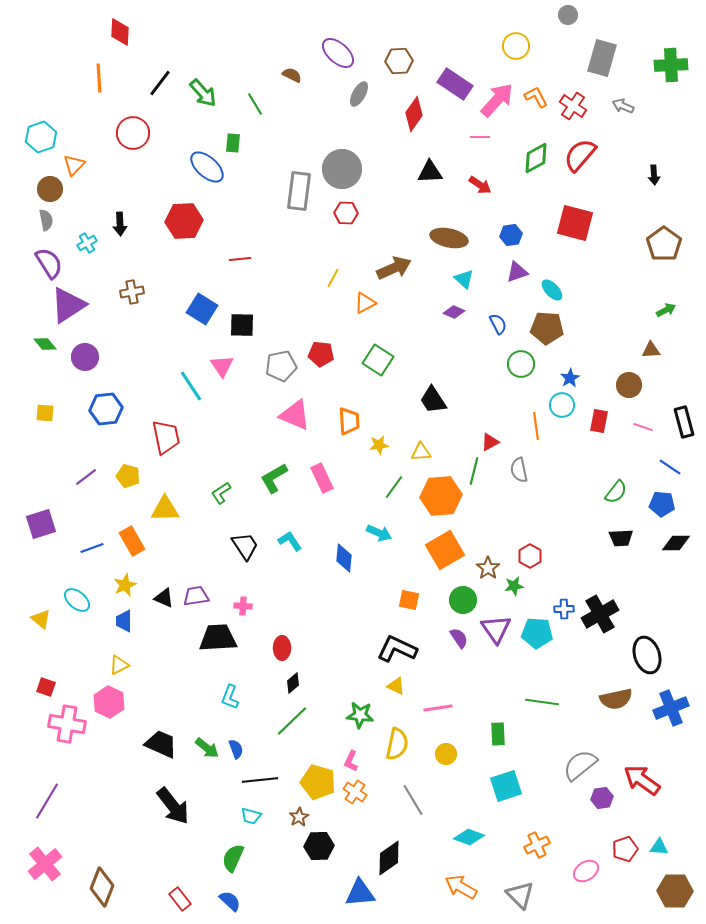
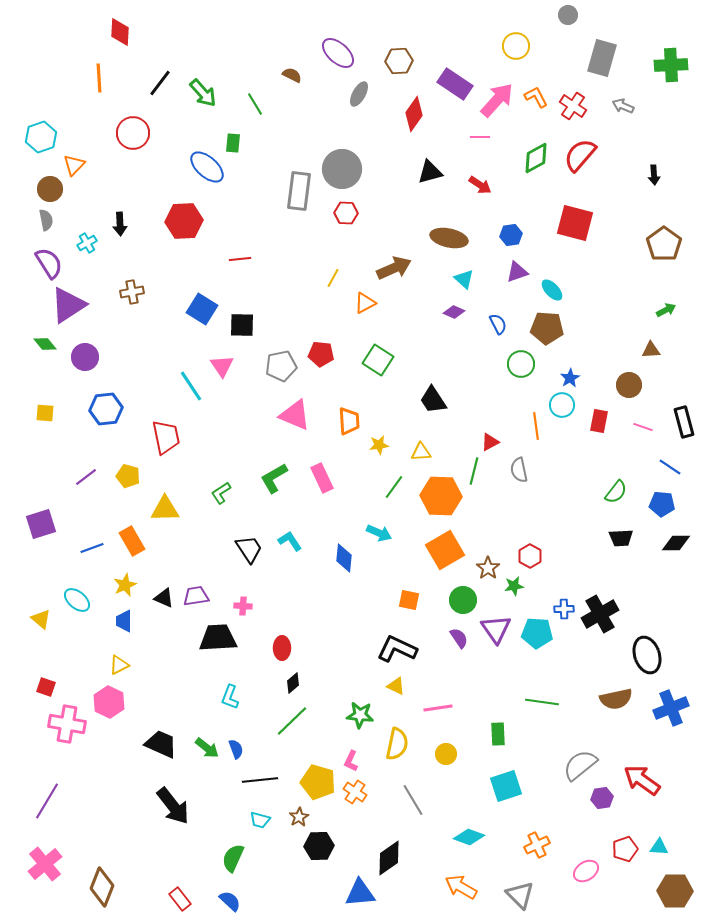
black triangle at (430, 172): rotated 12 degrees counterclockwise
orange hexagon at (441, 496): rotated 6 degrees clockwise
black trapezoid at (245, 546): moved 4 px right, 3 px down
cyan trapezoid at (251, 816): moved 9 px right, 4 px down
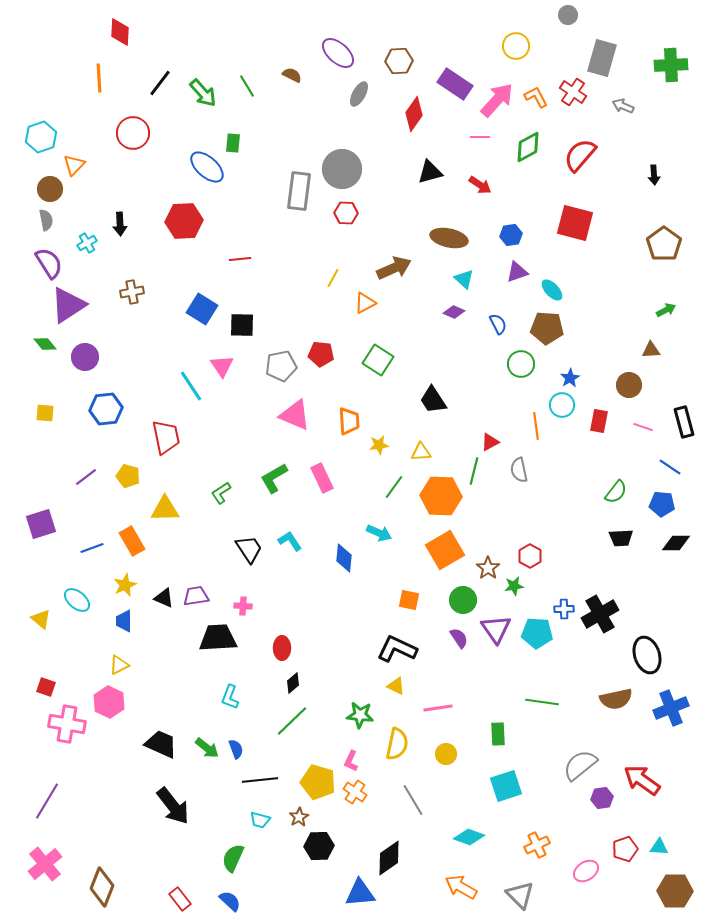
green line at (255, 104): moved 8 px left, 18 px up
red cross at (573, 106): moved 14 px up
green diamond at (536, 158): moved 8 px left, 11 px up
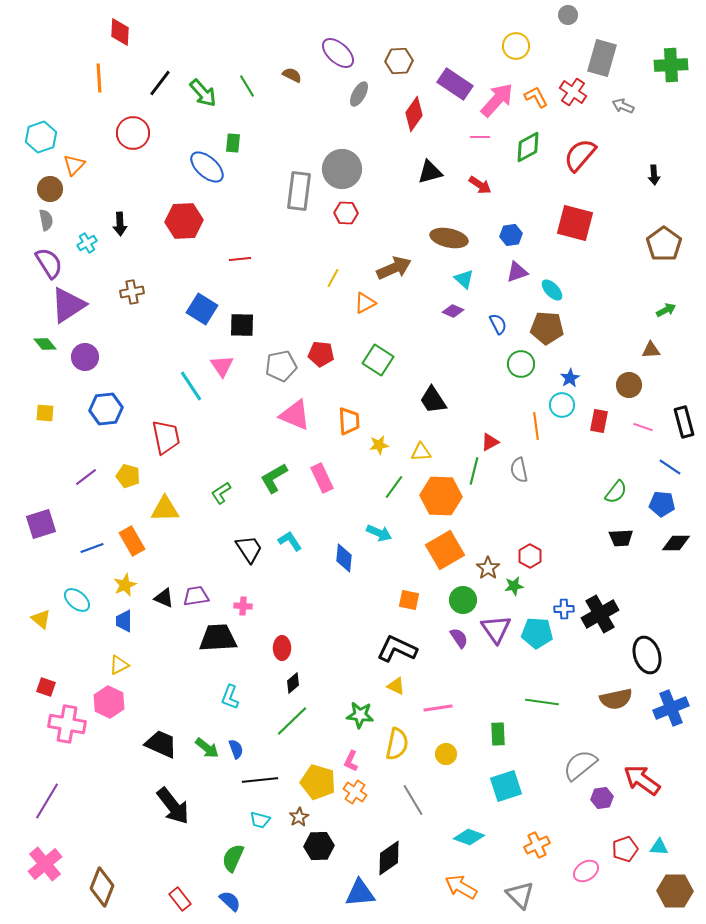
purple diamond at (454, 312): moved 1 px left, 1 px up
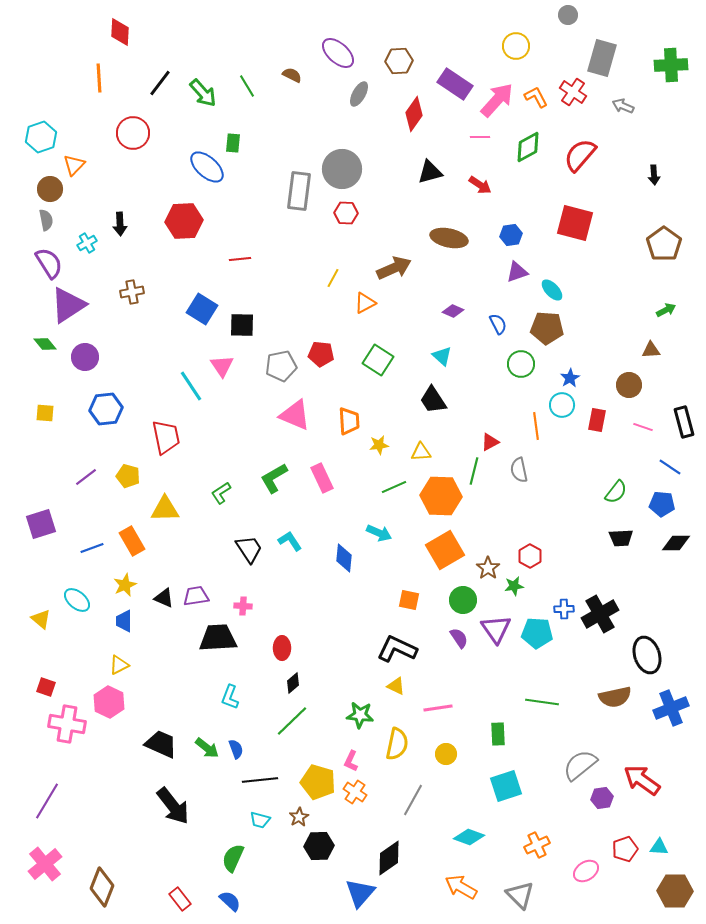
cyan triangle at (464, 279): moved 22 px left, 77 px down
red rectangle at (599, 421): moved 2 px left, 1 px up
green line at (394, 487): rotated 30 degrees clockwise
brown semicircle at (616, 699): moved 1 px left, 2 px up
gray line at (413, 800): rotated 60 degrees clockwise
blue triangle at (360, 893): rotated 44 degrees counterclockwise
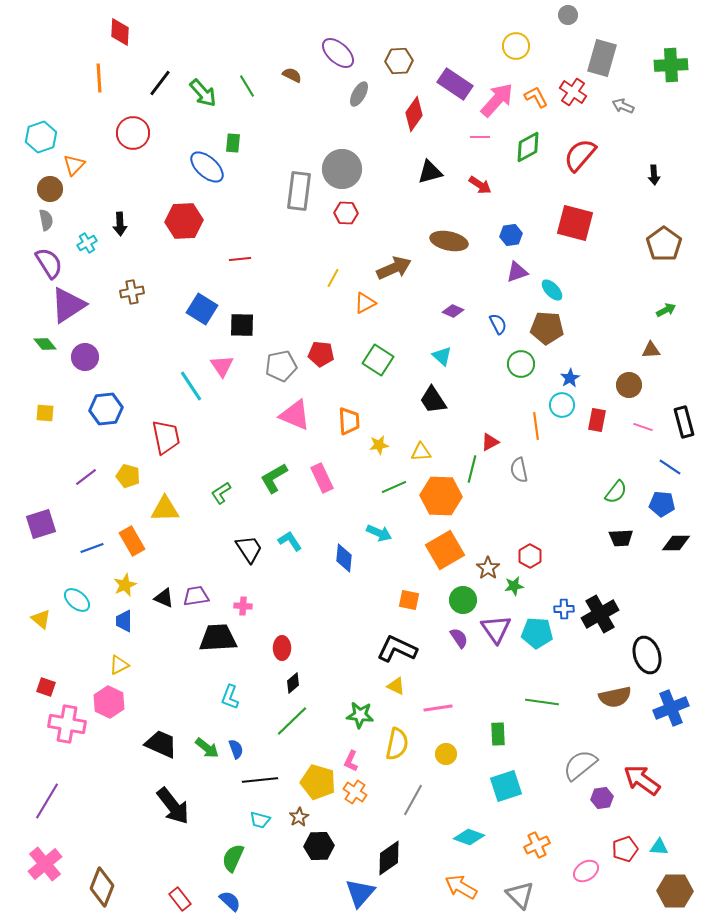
brown ellipse at (449, 238): moved 3 px down
green line at (474, 471): moved 2 px left, 2 px up
